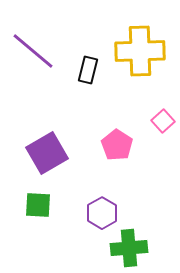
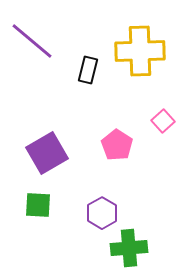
purple line: moved 1 px left, 10 px up
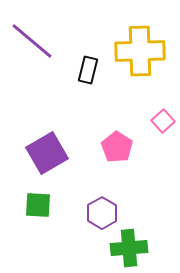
pink pentagon: moved 2 px down
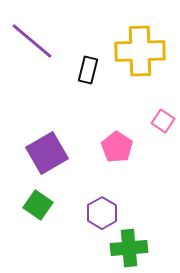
pink square: rotated 15 degrees counterclockwise
green square: rotated 32 degrees clockwise
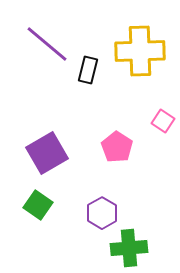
purple line: moved 15 px right, 3 px down
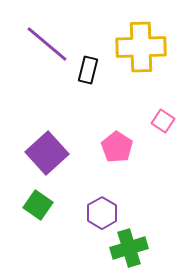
yellow cross: moved 1 px right, 4 px up
purple square: rotated 12 degrees counterclockwise
green cross: rotated 12 degrees counterclockwise
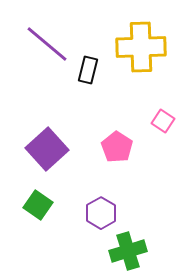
purple square: moved 4 px up
purple hexagon: moved 1 px left
green cross: moved 1 px left, 3 px down
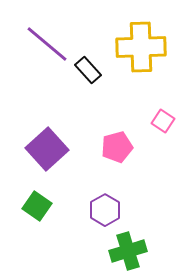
black rectangle: rotated 56 degrees counterclockwise
pink pentagon: rotated 24 degrees clockwise
green square: moved 1 px left, 1 px down
purple hexagon: moved 4 px right, 3 px up
